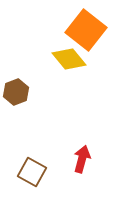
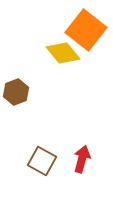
yellow diamond: moved 6 px left, 6 px up
brown square: moved 10 px right, 11 px up
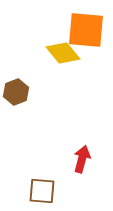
orange square: rotated 33 degrees counterclockwise
brown square: moved 30 px down; rotated 24 degrees counterclockwise
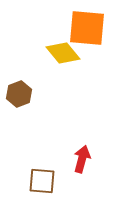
orange square: moved 1 px right, 2 px up
brown hexagon: moved 3 px right, 2 px down
brown square: moved 10 px up
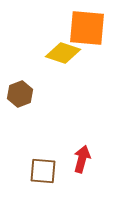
yellow diamond: rotated 32 degrees counterclockwise
brown hexagon: moved 1 px right
brown square: moved 1 px right, 10 px up
